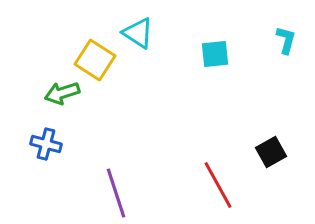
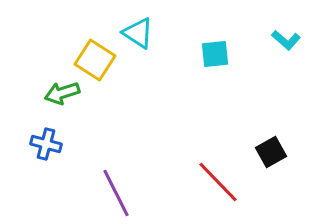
cyan L-shape: rotated 116 degrees clockwise
red line: moved 3 px up; rotated 15 degrees counterclockwise
purple line: rotated 9 degrees counterclockwise
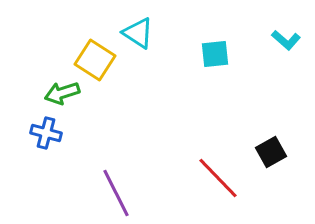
blue cross: moved 11 px up
red line: moved 4 px up
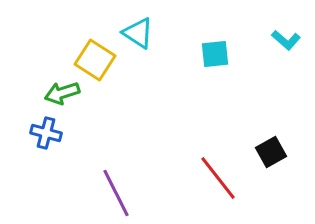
red line: rotated 6 degrees clockwise
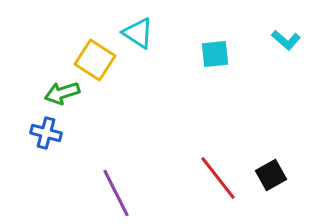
black square: moved 23 px down
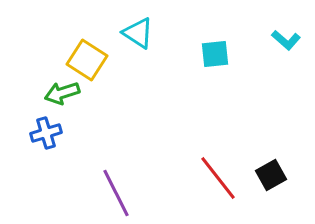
yellow square: moved 8 px left
blue cross: rotated 32 degrees counterclockwise
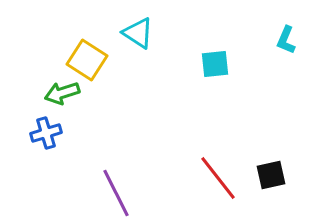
cyan L-shape: rotated 72 degrees clockwise
cyan square: moved 10 px down
black square: rotated 16 degrees clockwise
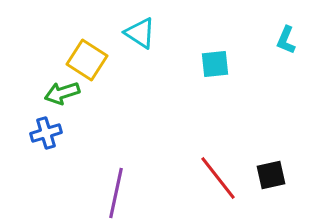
cyan triangle: moved 2 px right
purple line: rotated 39 degrees clockwise
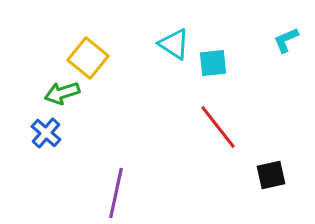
cyan triangle: moved 34 px right, 11 px down
cyan L-shape: rotated 44 degrees clockwise
yellow square: moved 1 px right, 2 px up; rotated 6 degrees clockwise
cyan square: moved 2 px left, 1 px up
blue cross: rotated 32 degrees counterclockwise
red line: moved 51 px up
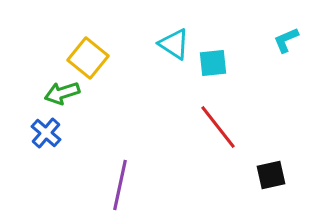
purple line: moved 4 px right, 8 px up
